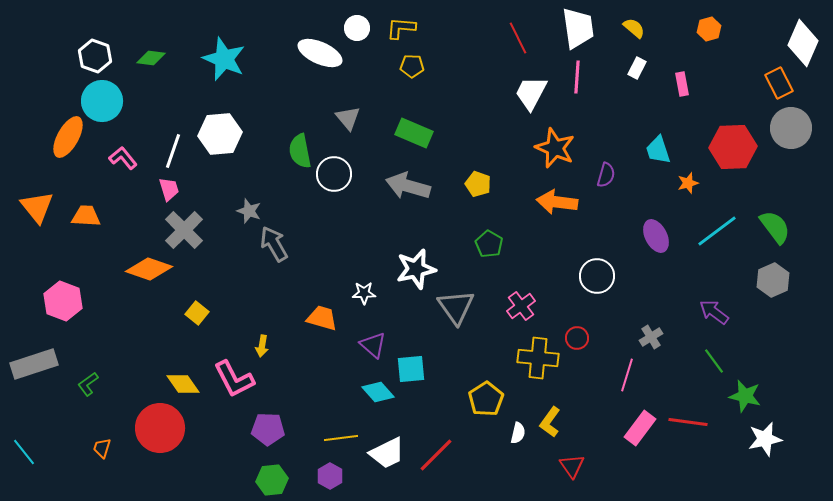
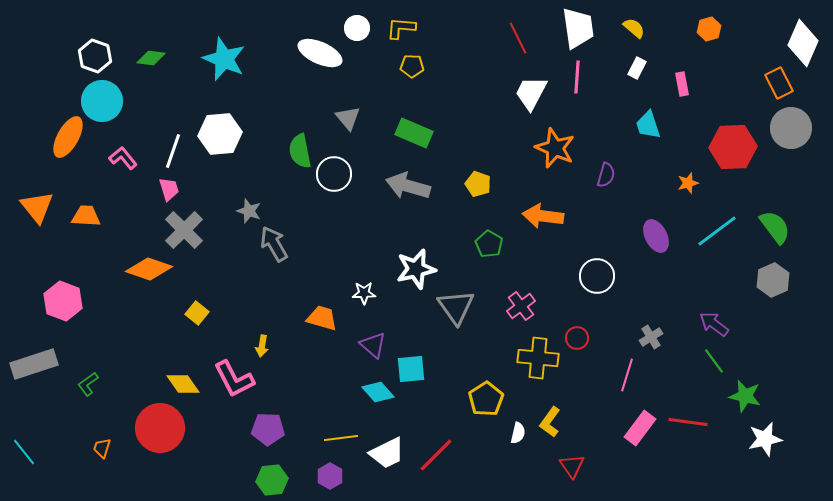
cyan trapezoid at (658, 150): moved 10 px left, 25 px up
orange arrow at (557, 202): moved 14 px left, 14 px down
purple arrow at (714, 312): moved 12 px down
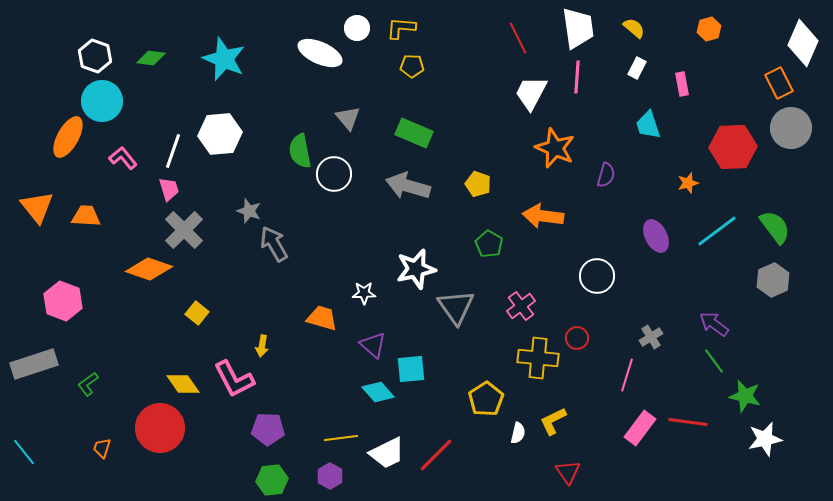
yellow L-shape at (550, 422): moved 3 px right, 1 px up; rotated 28 degrees clockwise
red triangle at (572, 466): moved 4 px left, 6 px down
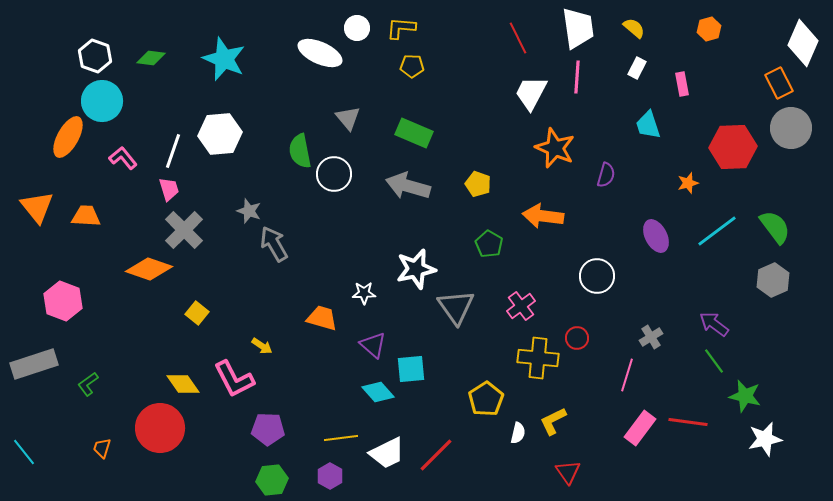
yellow arrow at (262, 346): rotated 65 degrees counterclockwise
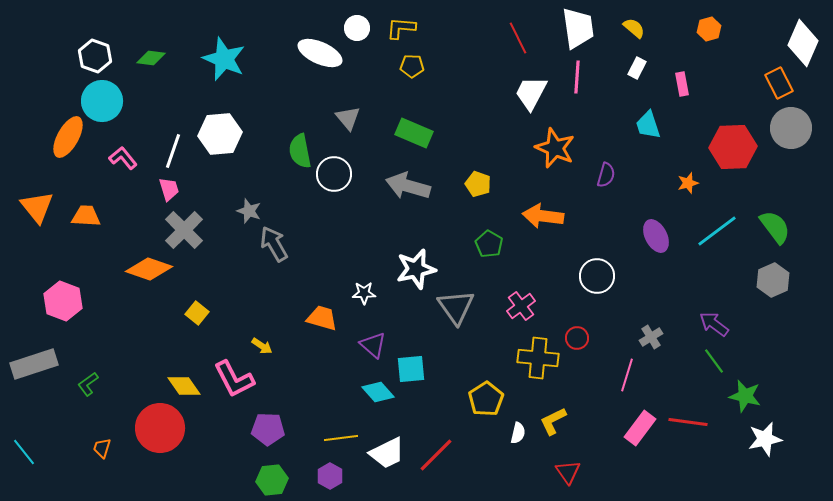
yellow diamond at (183, 384): moved 1 px right, 2 px down
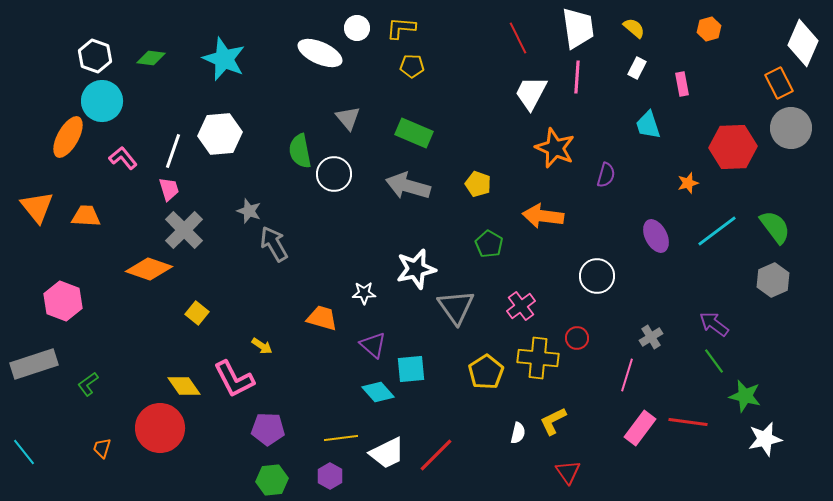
yellow pentagon at (486, 399): moved 27 px up
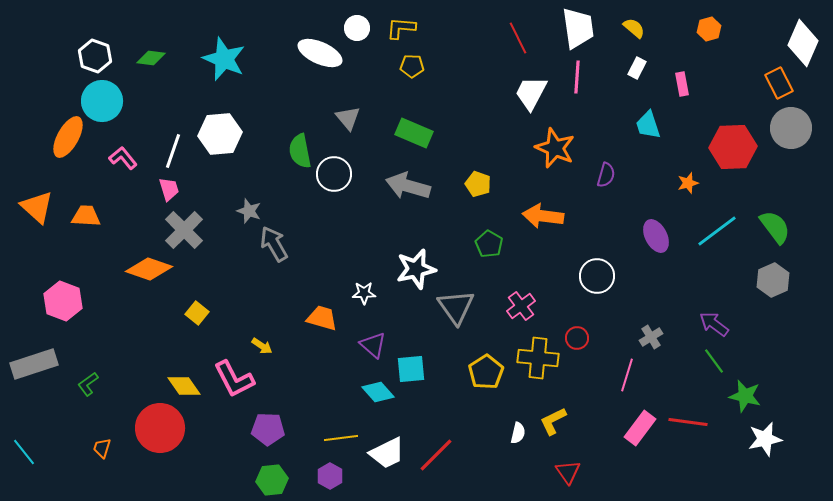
orange triangle at (37, 207): rotated 9 degrees counterclockwise
